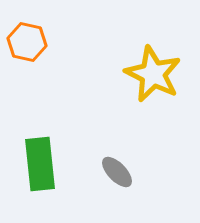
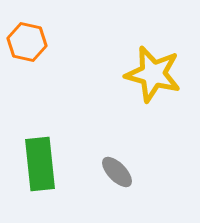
yellow star: rotated 12 degrees counterclockwise
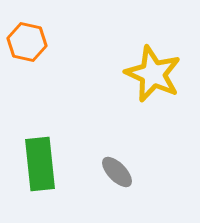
yellow star: rotated 10 degrees clockwise
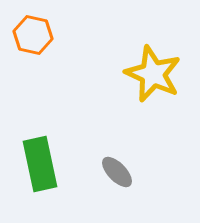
orange hexagon: moved 6 px right, 7 px up
green rectangle: rotated 6 degrees counterclockwise
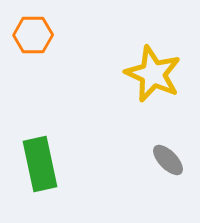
orange hexagon: rotated 12 degrees counterclockwise
gray ellipse: moved 51 px right, 12 px up
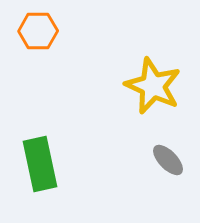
orange hexagon: moved 5 px right, 4 px up
yellow star: moved 12 px down
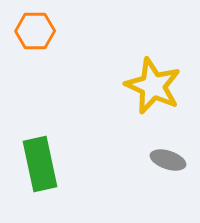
orange hexagon: moved 3 px left
gray ellipse: rotated 28 degrees counterclockwise
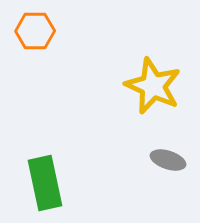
green rectangle: moved 5 px right, 19 px down
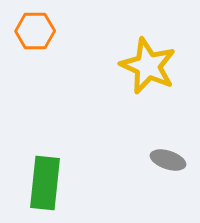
yellow star: moved 5 px left, 20 px up
green rectangle: rotated 18 degrees clockwise
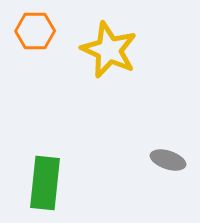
yellow star: moved 39 px left, 16 px up
